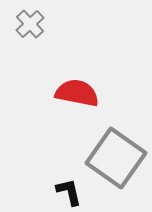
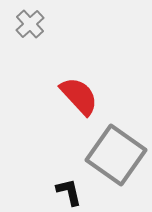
red semicircle: moved 2 px right, 3 px down; rotated 36 degrees clockwise
gray square: moved 3 px up
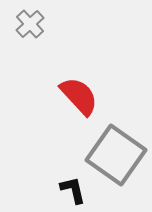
black L-shape: moved 4 px right, 2 px up
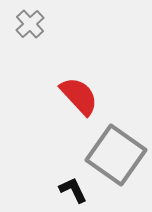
black L-shape: rotated 12 degrees counterclockwise
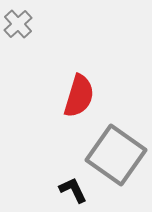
gray cross: moved 12 px left
red semicircle: rotated 60 degrees clockwise
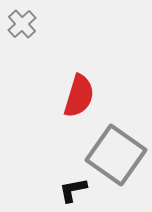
gray cross: moved 4 px right
black L-shape: rotated 76 degrees counterclockwise
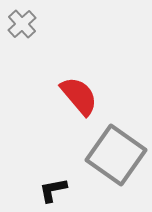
red semicircle: rotated 57 degrees counterclockwise
black L-shape: moved 20 px left
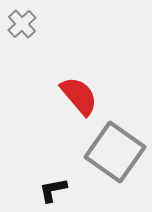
gray square: moved 1 px left, 3 px up
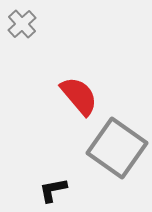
gray square: moved 2 px right, 4 px up
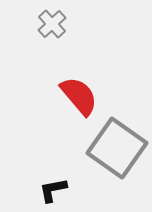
gray cross: moved 30 px right
